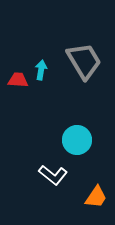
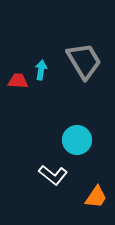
red trapezoid: moved 1 px down
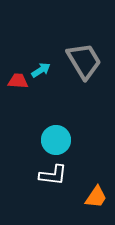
cyan arrow: rotated 48 degrees clockwise
cyan circle: moved 21 px left
white L-shape: rotated 32 degrees counterclockwise
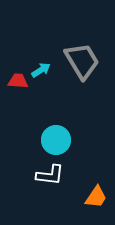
gray trapezoid: moved 2 px left
white L-shape: moved 3 px left
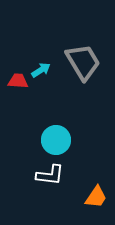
gray trapezoid: moved 1 px right, 1 px down
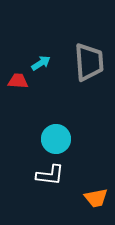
gray trapezoid: moved 6 px right; rotated 27 degrees clockwise
cyan arrow: moved 7 px up
cyan circle: moved 1 px up
orange trapezoid: moved 1 px down; rotated 45 degrees clockwise
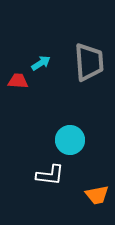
cyan circle: moved 14 px right, 1 px down
orange trapezoid: moved 1 px right, 3 px up
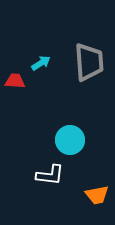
red trapezoid: moved 3 px left
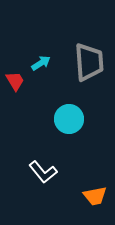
red trapezoid: rotated 55 degrees clockwise
cyan circle: moved 1 px left, 21 px up
white L-shape: moved 7 px left, 3 px up; rotated 44 degrees clockwise
orange trapezoid: moved 2 px left, 1 px down
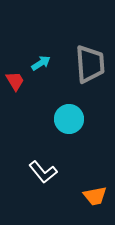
gray trapezoid: moved 1 px right, 2 px down
